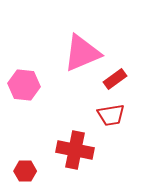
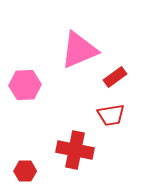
pink triangle: moved 3 px left, 3 px up
red rectangle: moved 2 px up
pink hexagon: moved 1 px right; rotated 8 degrees counterclockwise
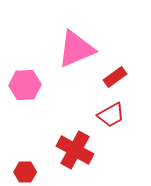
pink triangle: moved 3 px left, 1 px up
red trapezoid: rotated 20 degrees counterclockwise
red cross: rotated 18 degrees clockwise
red hexagon: moved 1 px down
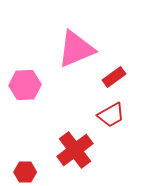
red rectangle: moved 1 px left
red cross: rotated 24 degrees clockwise
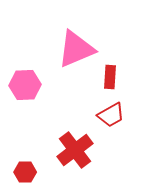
red rectangle: moved 4 px left; rotated 50 degrees counterclockwise
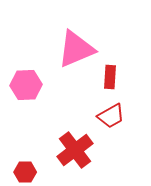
pink hexagon: moved 1 px right
red trapezoid: moved 1 px down
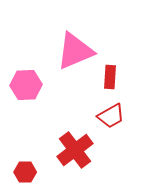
pink triangle: moved 1 px left, 2 px down
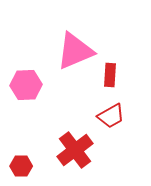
red rectangle: moved 2 px up
red hexagon: moved 4 px left, 6 px up
